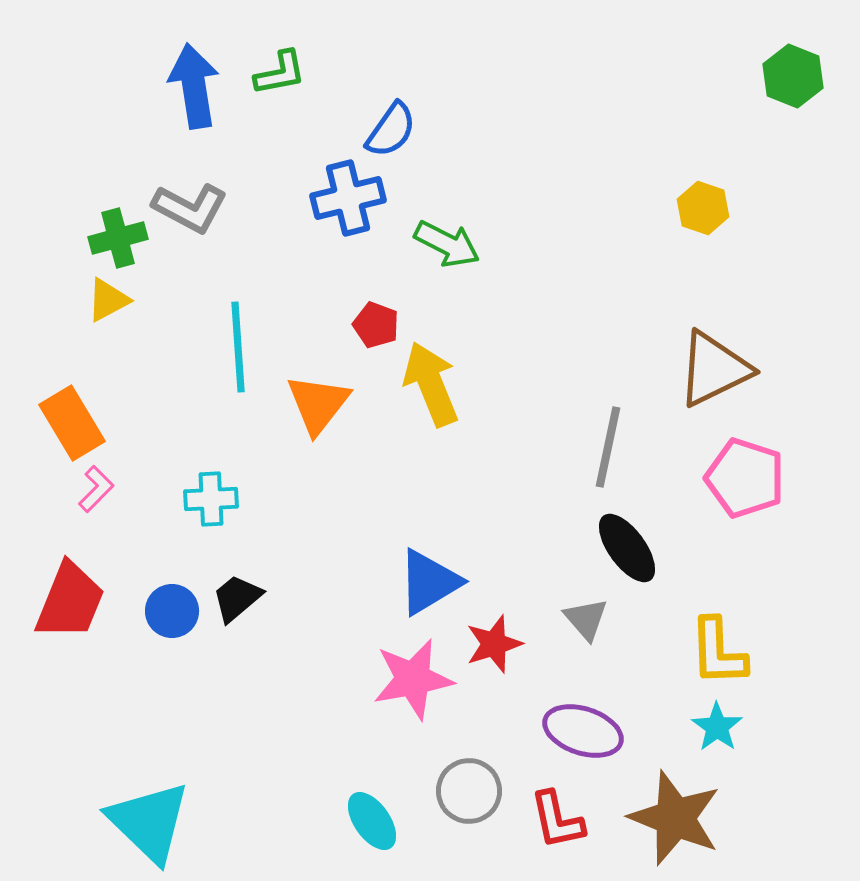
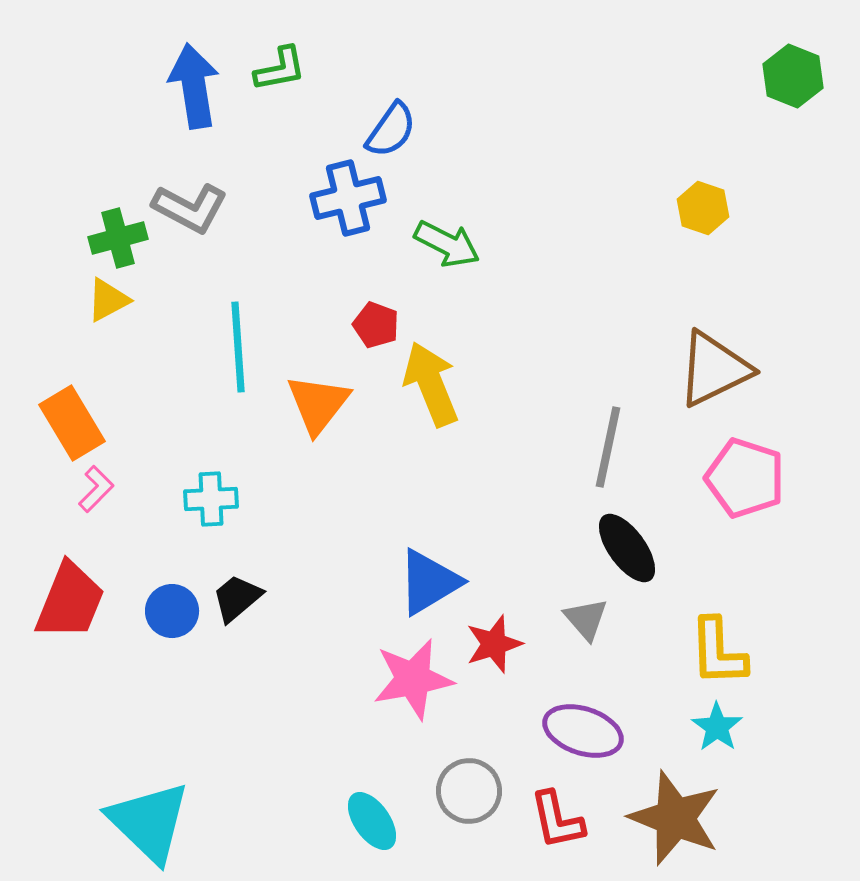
green L-shape: moved 4 px up
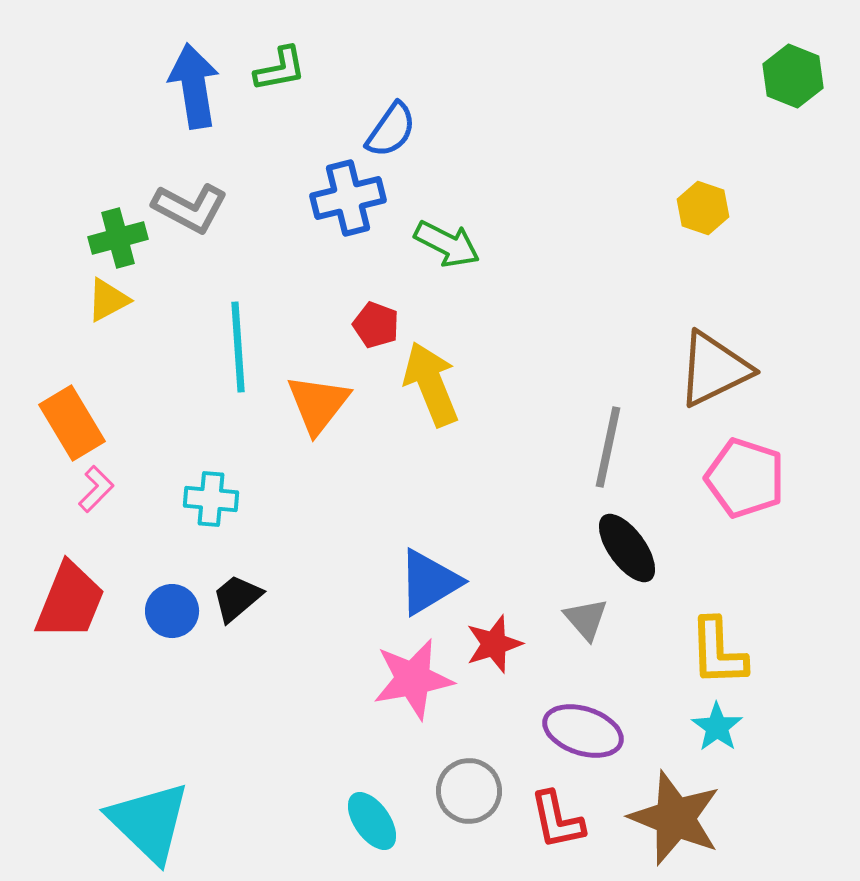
cyan cross: rotated 8 degrees clockwise
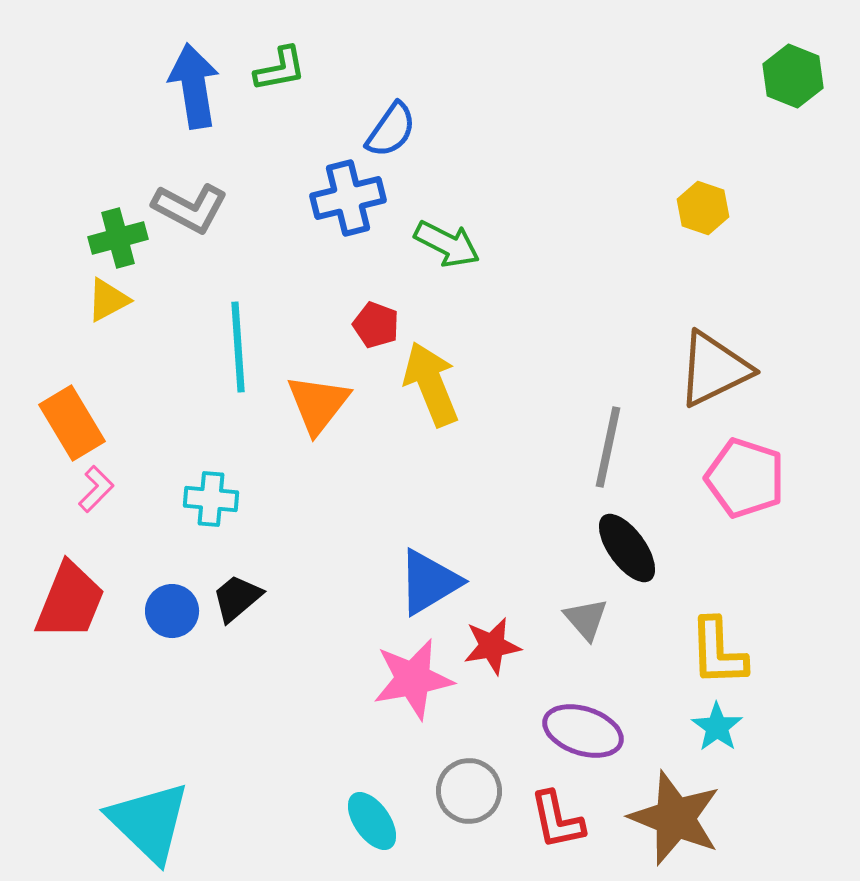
red star: moved 2 px left, 2 px down; rotated 8 degrees clockwise
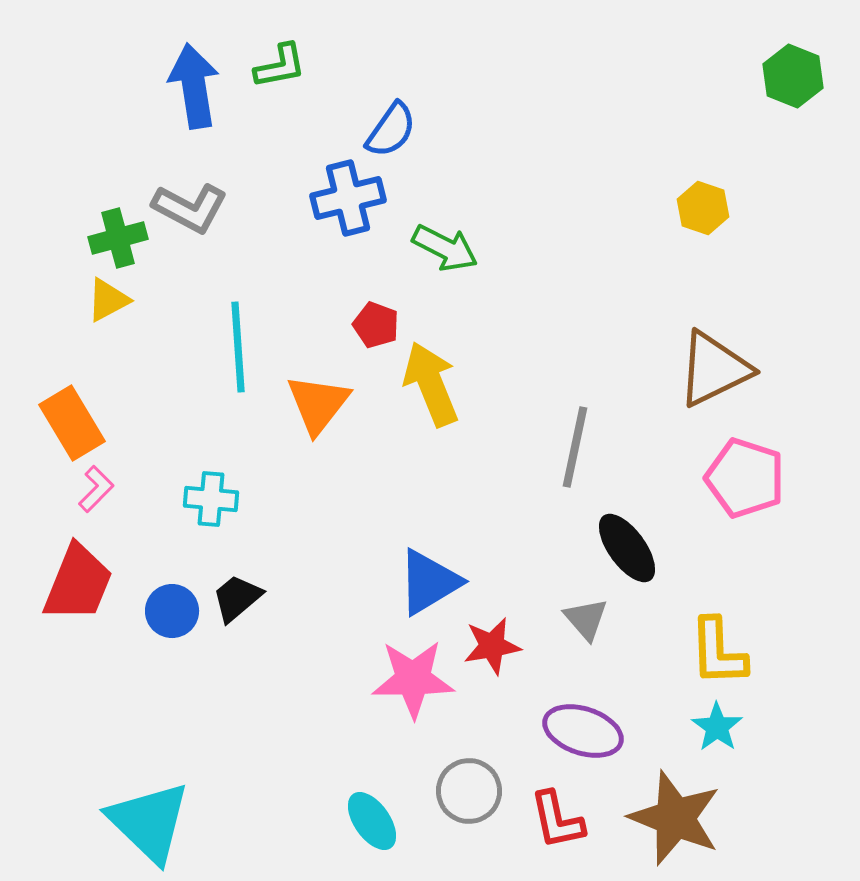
green L-shape: moved 3 px up
green arrow: moved 2 px left, 4 px down
gray line: moved 33 px left
red trapezoid: moved 8 px right, 18 px up
pink star: rotated 10 degrees clockwise
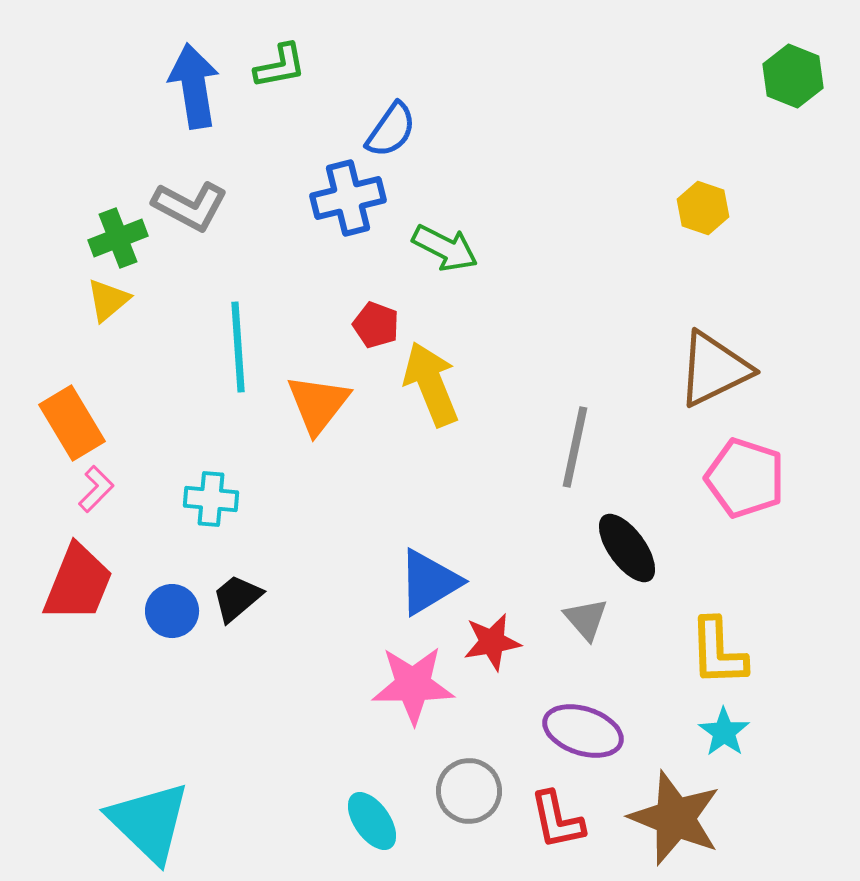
gray L-shape: moved 2 px up
green cross: rotated 6 degrees counterclockwise
yellow triangle: rotated 12 degrees counterclockwise
red star: moved 4 px up
pink star: moved 6 px down
cyan star: moved 7 px right, 5 px down
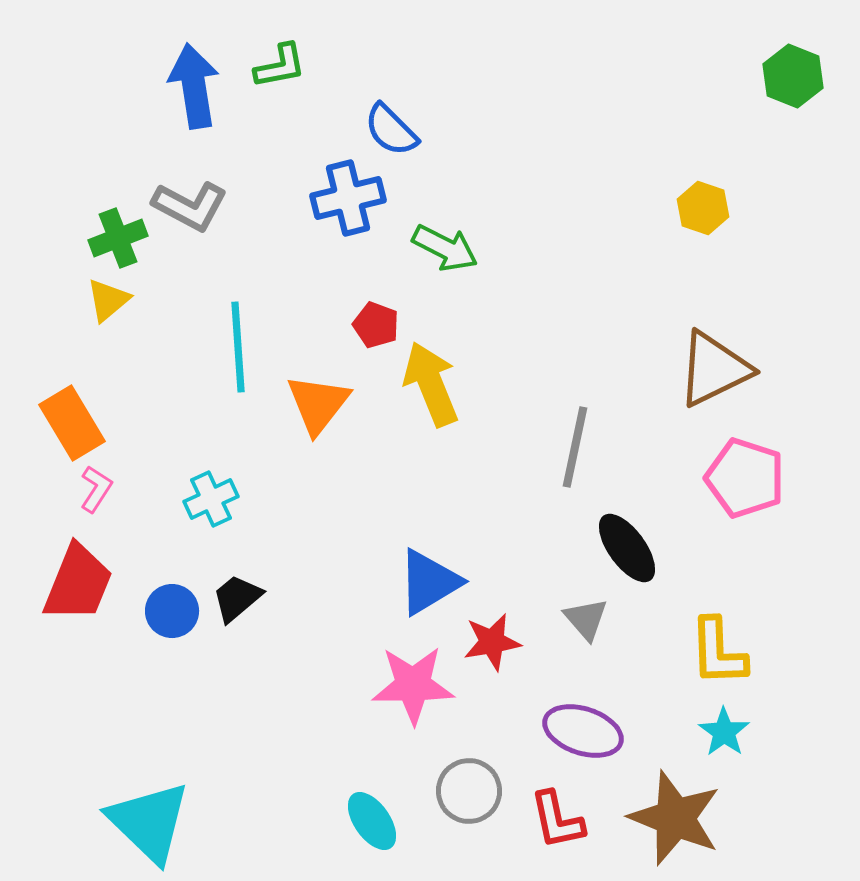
blue semicircle: rotated 100 degrees clockwise
pink L-shape: rotated 12 degrees counterclockwise
cyan cross: rotated 30 degrees counterclockwise
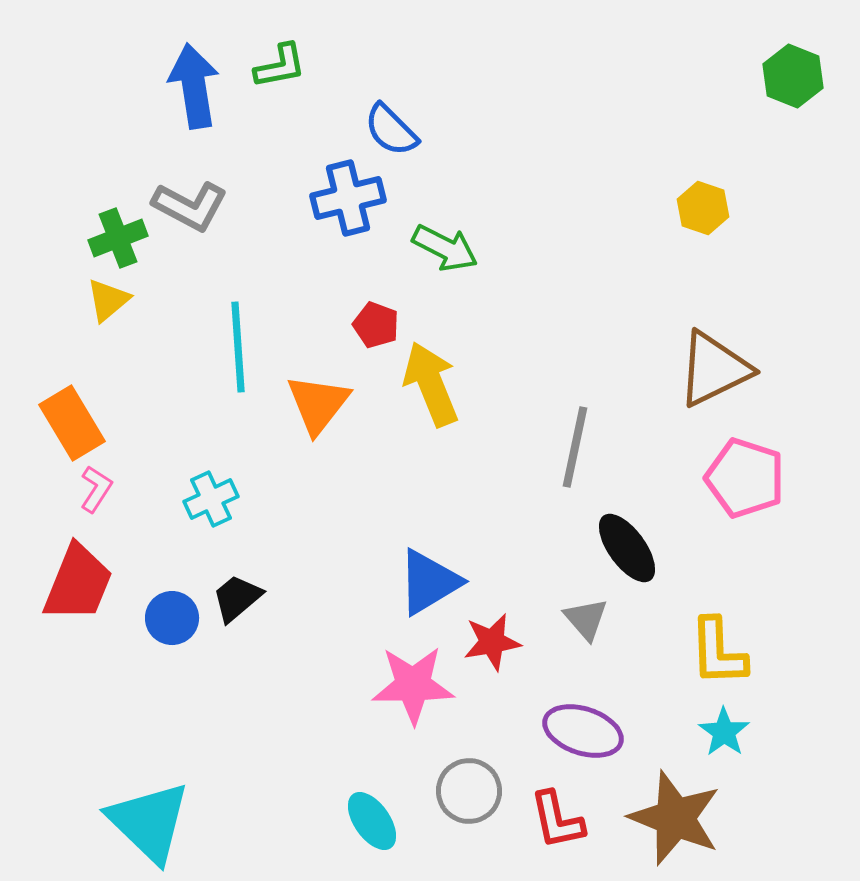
blue circle: moved 7 px down
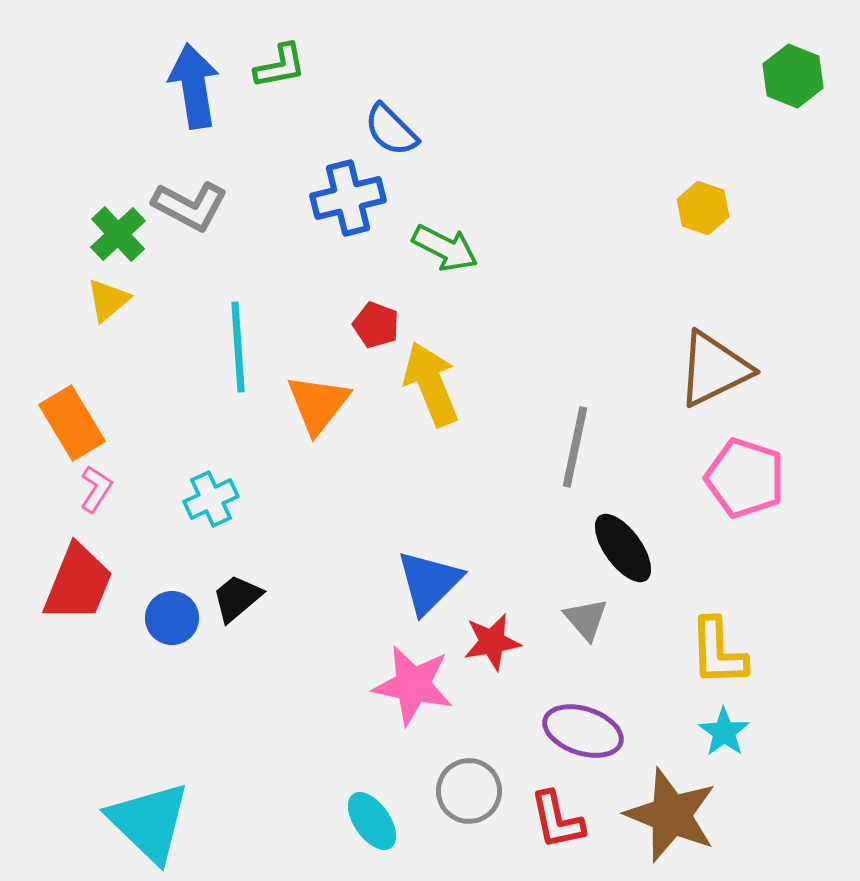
green cross: moved 4 px up; rotated 22 degrees counterclockwise
black ellipse: moved 4 px left
blue triangle: rotated 14 degrees counterclockwise
pink star: rotated 12 degrees clockwise
brown star: moved 4 px left, 3 px up
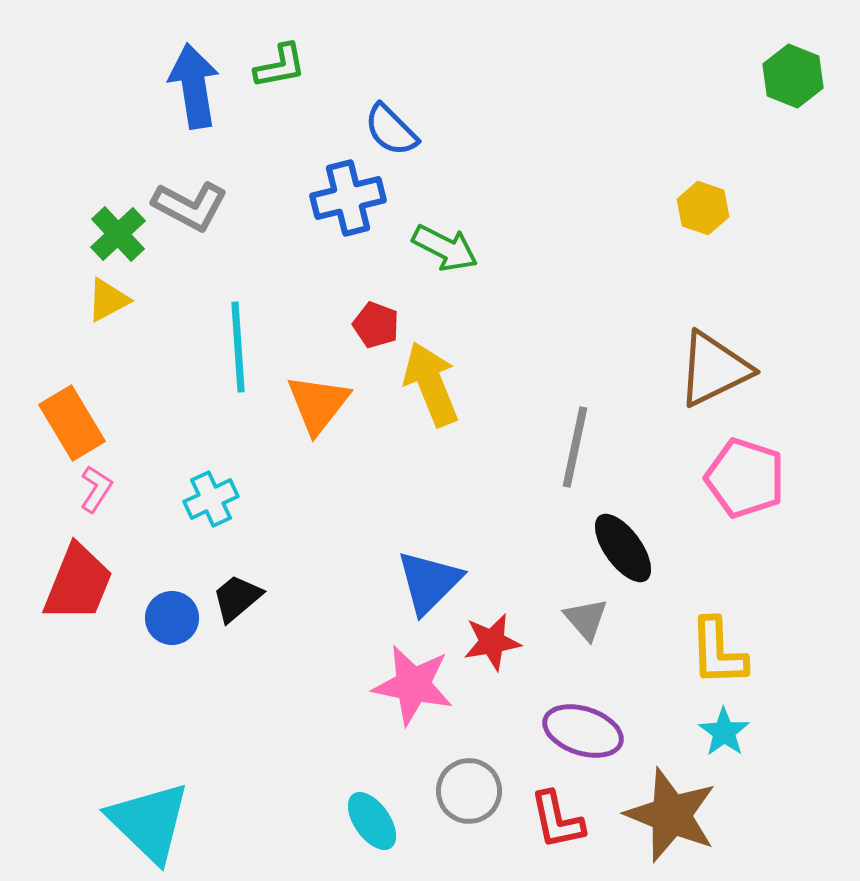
yellow triangle: rotated 12 degrees clockwise
